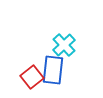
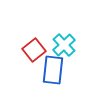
red square: moved 2 px right, 27 px up
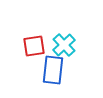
red square: moved 4 px up; rotated 30 degrees clockwise
